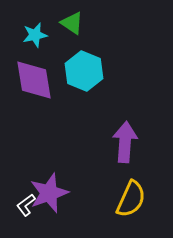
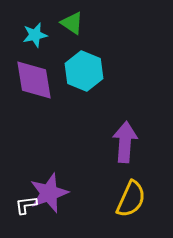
white L-shape: rotated 30 degrees clockwise
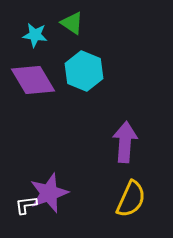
cyan star: rotated 20 degrees clockwise
purple diamond: moved 1 px left; rotated 21 degrees counterclockwise
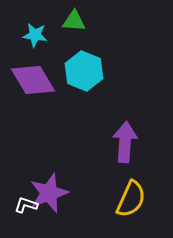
green triangle: moved 2 px right, 2 px up; rotated 30 degrees counterclockwise
white L-shape: rotated 25 degrees clockwise
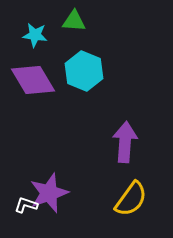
yellow semicircle: rotated 12 degrees clockwise
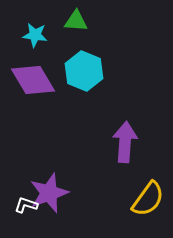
green triangle: moved 2 px right
yellow semicircle: moved 17 px right
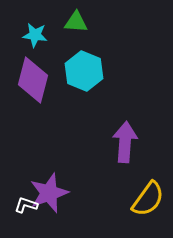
green triangle: moved 1 px down
purple diamond: rotated 45 degrees clockwise
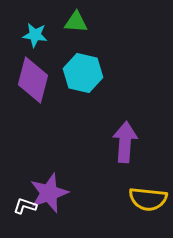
cyan hexagon: moved 1 px left, 2 px down; rotated 9 degrees counterclockwise
yellow semicircle: rotated 60 degrees clockwise
white L-shape: moved 1 px left, 1 px down
